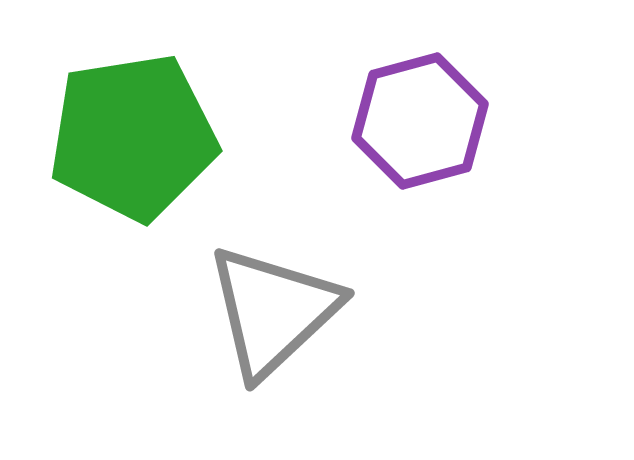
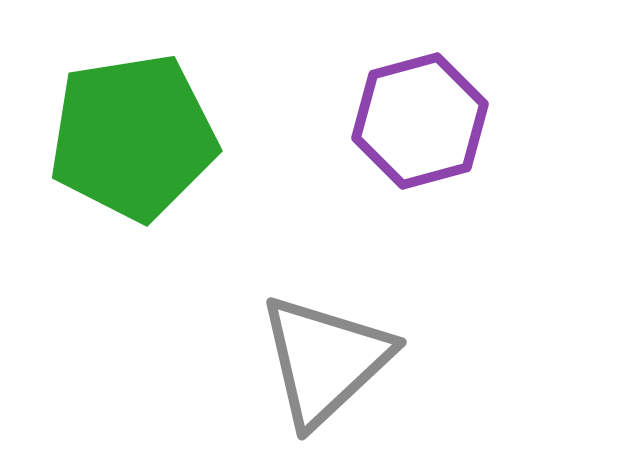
gray triangle: moved 52 px right, 49 px down
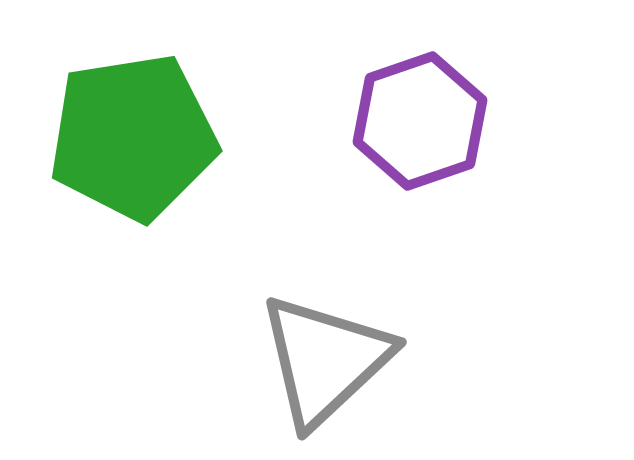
purple hexagon: rotated 4 degrees counterclockwise
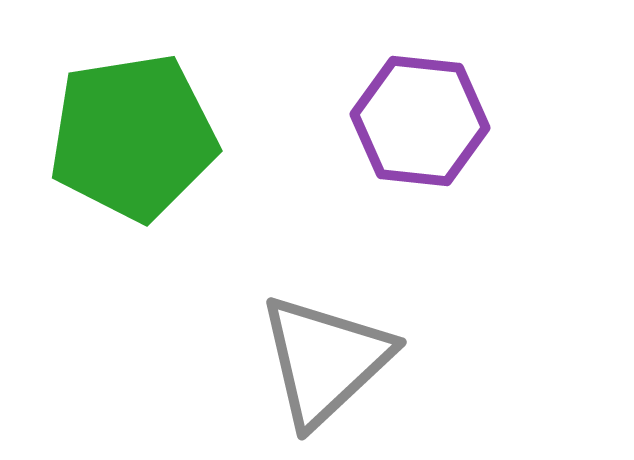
purple hexagon: rotated 25 degrees clockwise
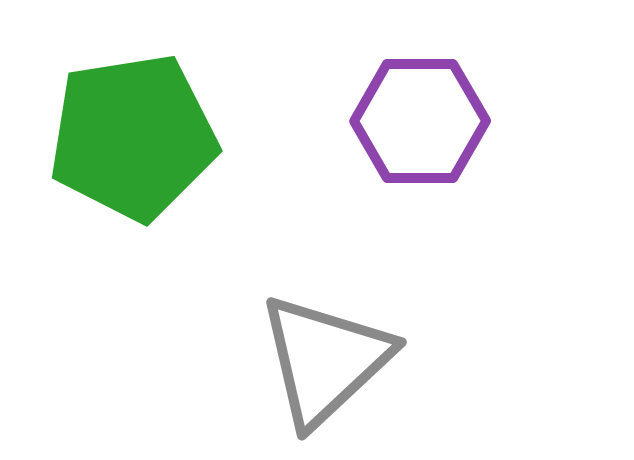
purple hexagon: rotated 6 degrees counterclockwise
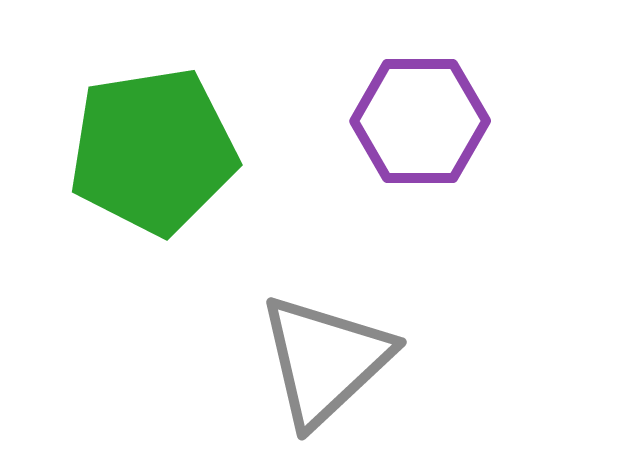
green pentagon: moved 20 px right, 14 px down
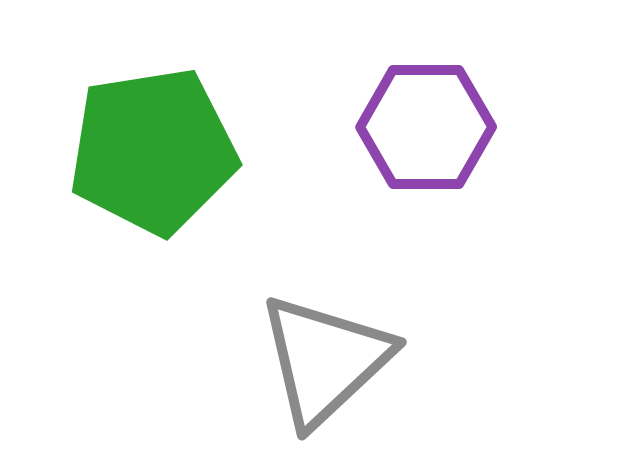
purple hexagon: moved 6 px right, 6 px down
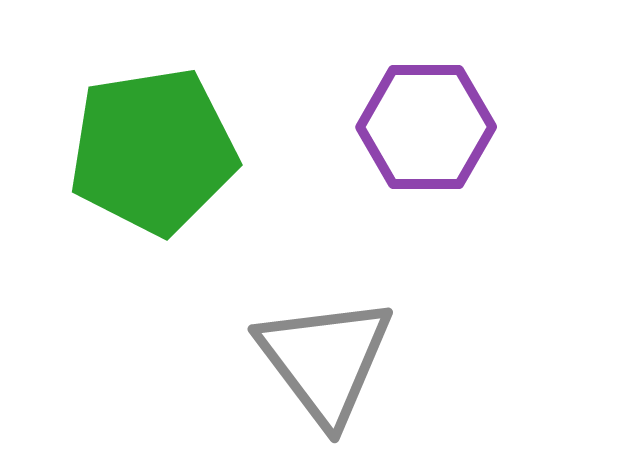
gray triangle: rotated 24 degrees counterclockwise
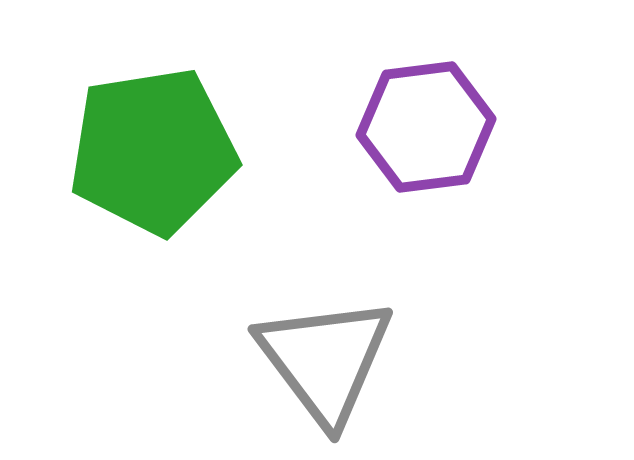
purple hexagon: rotated 7 degrees counterclockwise
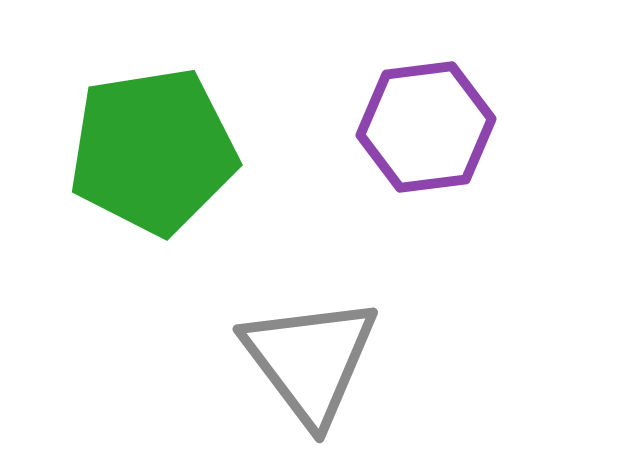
gray triangle: moved 15 px left
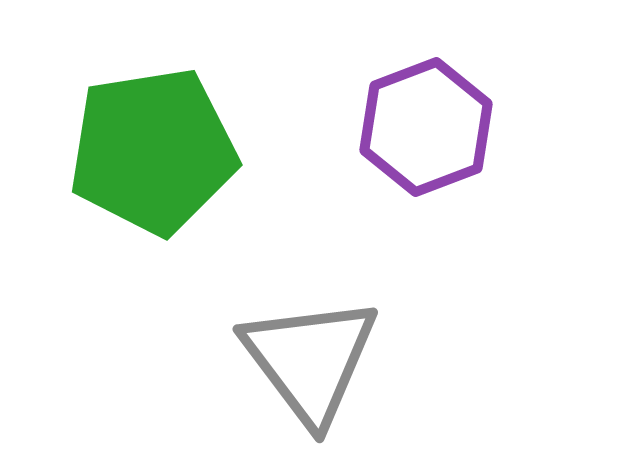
purple hexagon: rotated 14 degrees counterclockwise
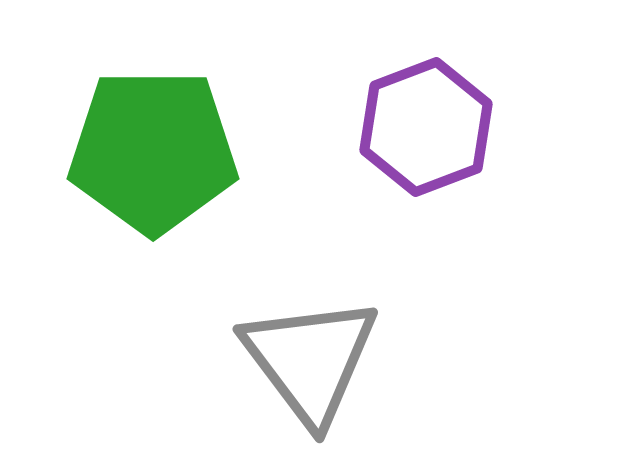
green pentagon: rotated 9 degrees clockwise
